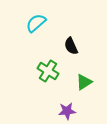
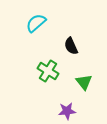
green triangle: rotated 36 degrees counterclockwise
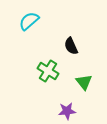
cyan semicircle: moved 7 px left, 2 px up
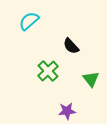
black semicircle: rotated 18 degrees counterclockwise
green cross: rotated 15 degrees clockwise
green triangle: moved 7 px right, 3 px up
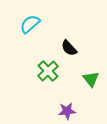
cyan semicircle: moved 1 px right, 3 px down
black semicircle: moved 2 px left, 2 px down
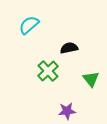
cyan semicircle: moved 1 px left, 1 px down
black semicircle: rotated 120 degrees clockwise
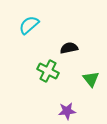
green cross: rotated 20 degrees counterclockwise
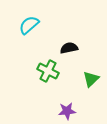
green triangle: rotated 24 degrees clockwise
